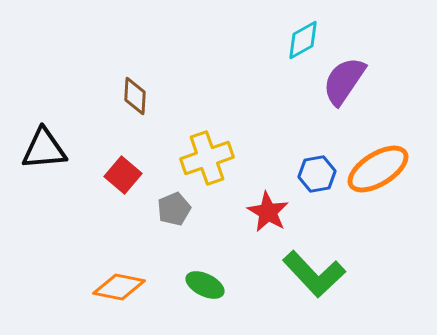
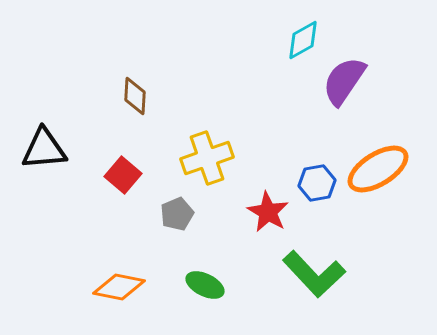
blue hexagon: moved 9 px down
gray pentagon: moved 3 px right, 5 px down
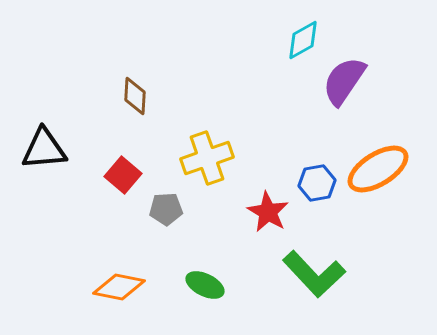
gray pentagon: moved 11 px left, 5 px up; rotated 20 degrees clockwise
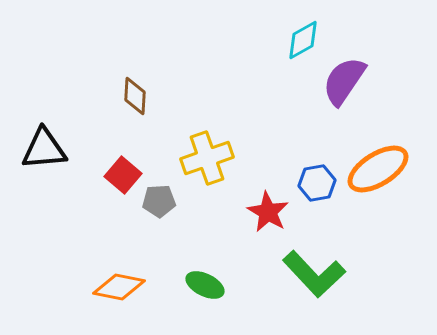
gray pentagon: moved 7 px left, 8 px up
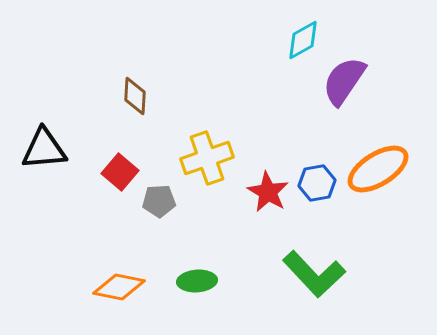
red square: moved 3 px left, 3 px up
red star: moved 20 px up
green ellipse: moved 8 px left, 4 px up; rotated 30 degrees counterclockwise
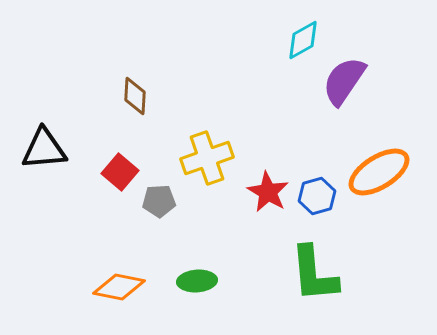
orange ellipse: moved 1 px right, 3 px down
blue hexagon: moved 13 px down; rotated 6 degrees counterclockwise
green L-shape: rotated 38 degrees clockwise
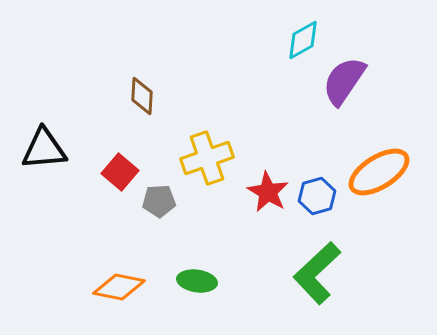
brown diamond: moved 7 px right
green L-shape: moved 3 px right, 1 px up; rotated 52 degrees clockwise
green ellipse: rotated 12 degrees clockwise
